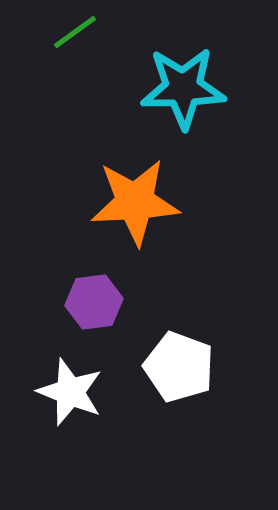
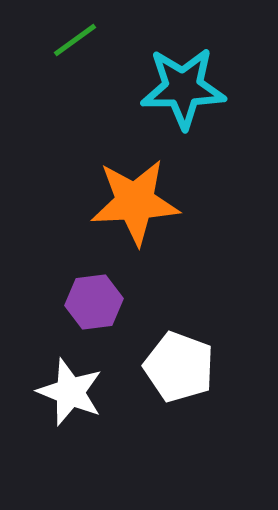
green line: moved 8 px down
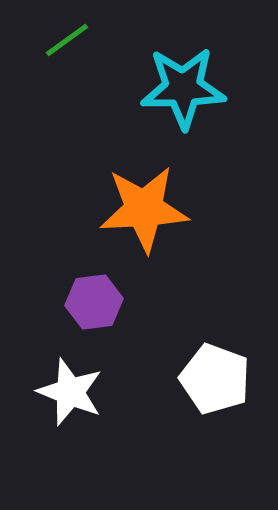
green line: moved 8 px left
orange star: moved 9 px right, 7 px down
white pentagon: moved 36 px right, 12 px down
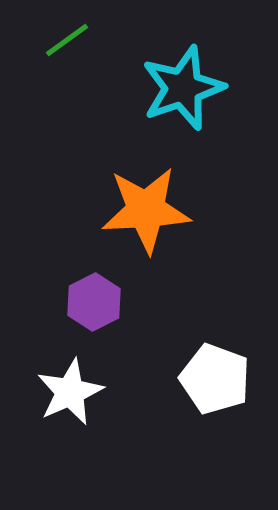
cyan star: rotated 18 degrees counterclockwise
orange star: moved 2 px right, 1 px down
purple hexagon: rotated 20 degrees counterclockwise
white star: rotated 26 degrees clockwise
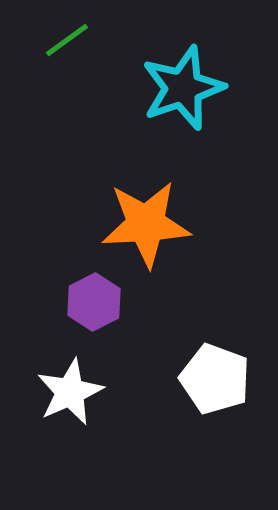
orange star: moved 14 px down
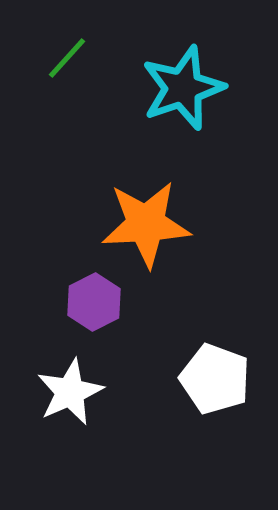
green line: moved 18 px down; rotated 12 degrees counterclockwise
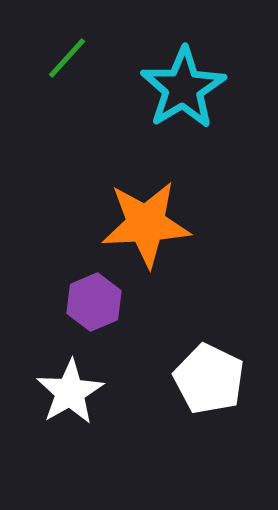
cyan star: rotated 12 degrees counterclockwise
purple hexagon: rotated 4 degrees clockwise
white pentagon: moved 6 px left; rotated 6 degrees clockwise
white star: rotated 6 degrees counterclockwise
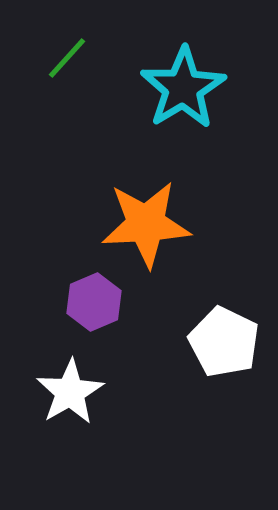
white pentagon: moved 15 px right, 37 px up
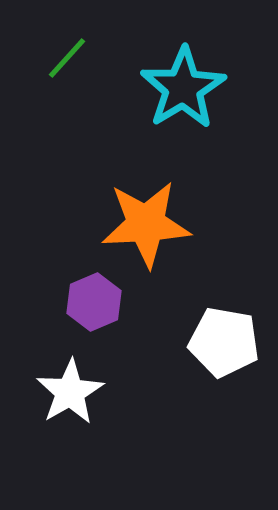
white pentagon: rotated 16 degrees counterclockwise
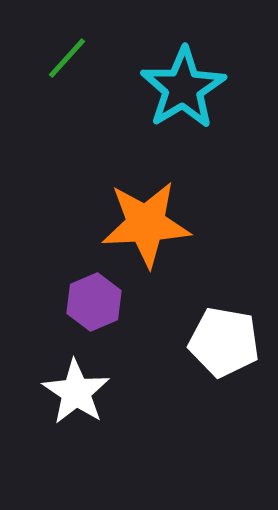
white star: moved 6 px right; rotated 8 degrees counterclockwise
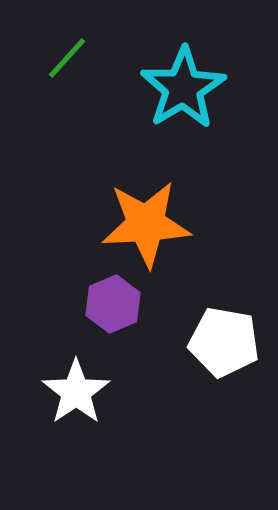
purple hexagon: moved 19 px right, 2 px down
white star: rotated 4 degrees clockwise
